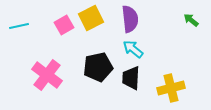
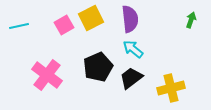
green arrow: rotated 70 degrees clockwise
black pentagon: rotated 12 degrees counterclockwise
black trapezoid: rotated 50 degrees clockwise
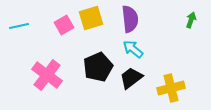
yellow square: rotated 10 degrees clockwise
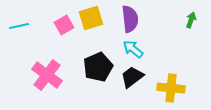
black trapezoid: moved 1 px right, 1 px up
yellow cross: rotated 20 degrees clockwise
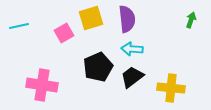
purple semicircle: moved 3 px left
pink square: moved 8 px down
cyan arrow: moved 1 px left; rotated 35 degrees counterclockwise
pink cross: moved 5 px left, 10 px down; rotated 28 degrees counterclockwise
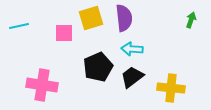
purple semicircle: moved 3 px left, 1 px up
pink square: rotated 30 degrees clockwise
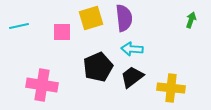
pink square: moved 2 px left, 1 px up
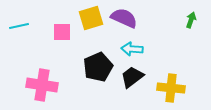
purple semicircle: rotated 60 degrees counterclockwise
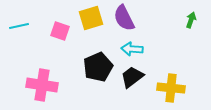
purple semicircle: rotated 140 degrees counterclockwise
pink square: moved 2 px left, 1 px up; rotated 18 degrees clockwise
